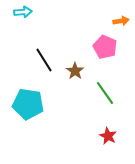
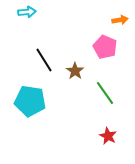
cyan arrow: moved 4 px right
orange arrow: moved 1 px left, 1 px up
cyan pentagon: moved 2 px right, 3 px up
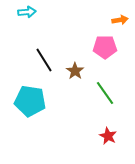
pink pentagon: rotated 25 degrees counterclockwise
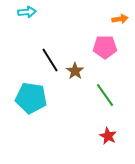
orange arrow: moved 1 px up
black line: moved 6 px right
green line: moved 2 px down
cyan pentagon: moved 1 px right, 3 px up
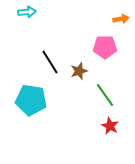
orange arrow: moved 1 px right
black line: moved 2 px down
brown star: moved 4 px right; rotated 18 degrees clockwise
cyan pentagon: moved 2 px down
red star: moved 2 px right, 10 px up
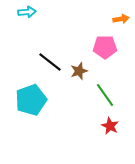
black line: rotated 20 degrees counterclockwise
cyan pentagon: rotated 28 degrees counterclockwise
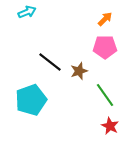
cyan arrow: rotated 18 degrees counterclockwise
orange arrow: moved 16 px left; rotated 35 degrees counterclockwise
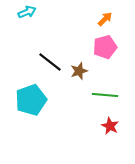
pink pentagon: rotated 15 degrees counterclockwise
green line: rotated 50 degrees counterclockwise
